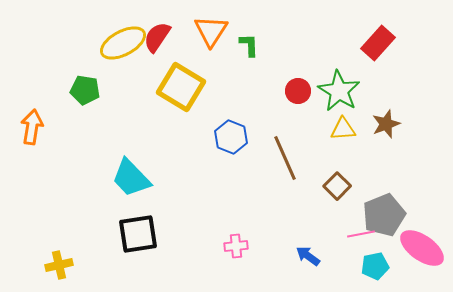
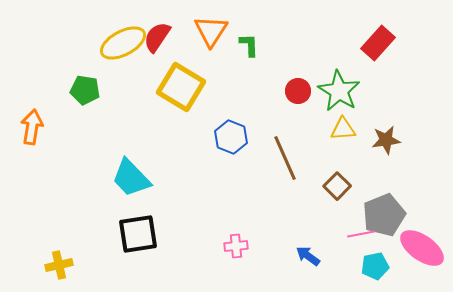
brown star: moved 16 px down; rotated 12 degrees clockwise
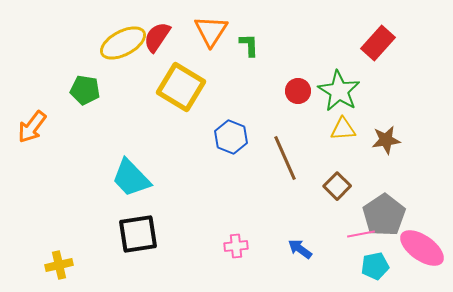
orange arrow: rotated 152 degrees counterclockwise
gray pentagon: rotated 12 degrees counterclockwise
blue arrow: moved 8 px left, 7 px up
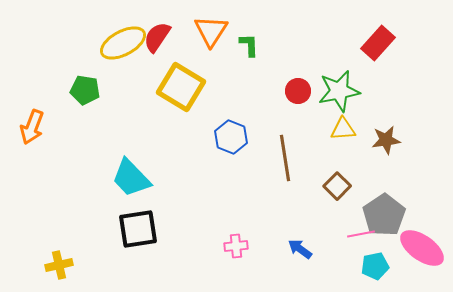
green star: rotated 30 degrees clockwise
orange arrow: rotated 16 degrees counterclockwise
brown line: rotated 15 degrees clockwise
black square: moved 5 px up
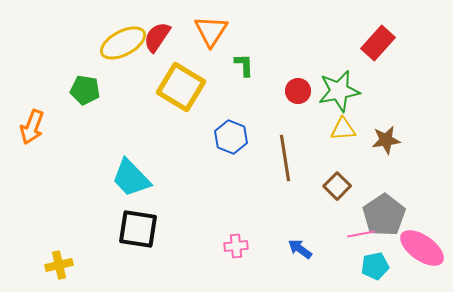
green L-shape: moved 5 px left, 20 px down
black square: rotated 18 degrees clockwise
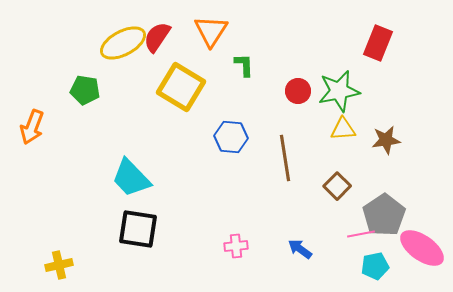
red rectangle: rotated 20 degrees counterclockwise
blue hexagon: rotated 16 degrees counterclockwise
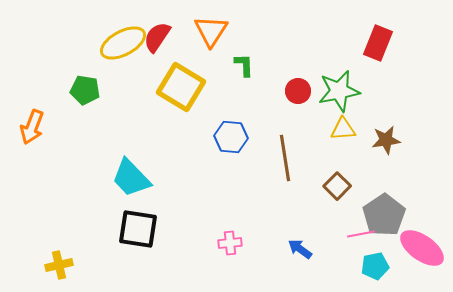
pink cross: moved 6 px left, 3 px up
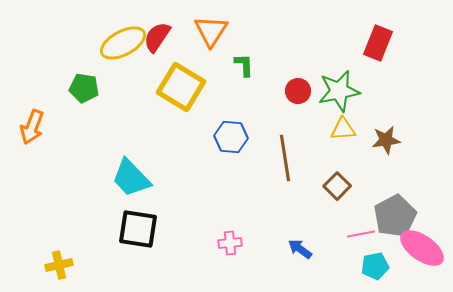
green pentagon: moved 1 px left, 2 px up
gray pentagon: moved 11 px right, 1 px down; rotated 6 degrees clockwise
